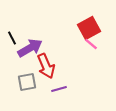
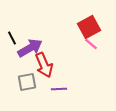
red square: moved 1 px up
red arrow: moved 2 px left, 1 px up
purple line: rotated 14 degrees clockwise
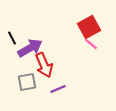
purple line: moved 1 px left; rotated 21 degrees counterclockwise
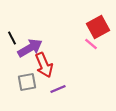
red square: moved 9 px right
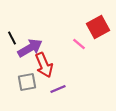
pink line: moved 12 px left
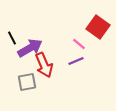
red square: rotated 25 degrees counterclockwise
purple line: moved 18 px right, 28 px up
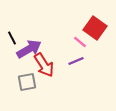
red square: moved 3 px left, 1 px down
pink line: moved 1 px right, 2 px up
purple arrow: moved 1 px left, 1 px down
red arrow: rotated 10 degrees counterclockwise
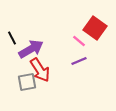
pink line: moved 1 px left, 1 px up
purple arrow: moved 2 px right
purple line: moved 3 px right
red arrow: moved 4 px left, 5 px down
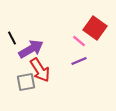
gray square: moved 1 px left
